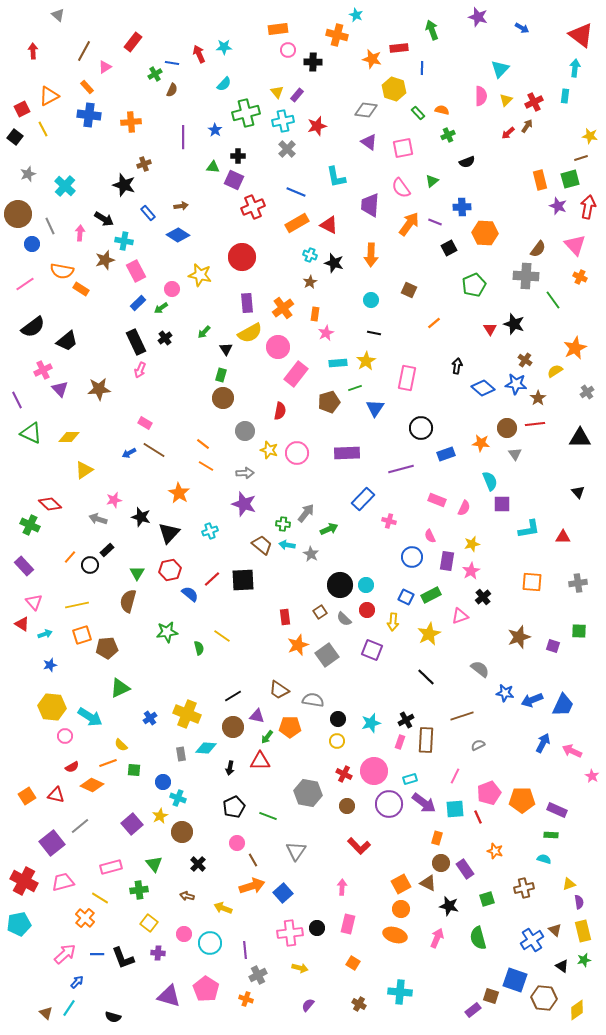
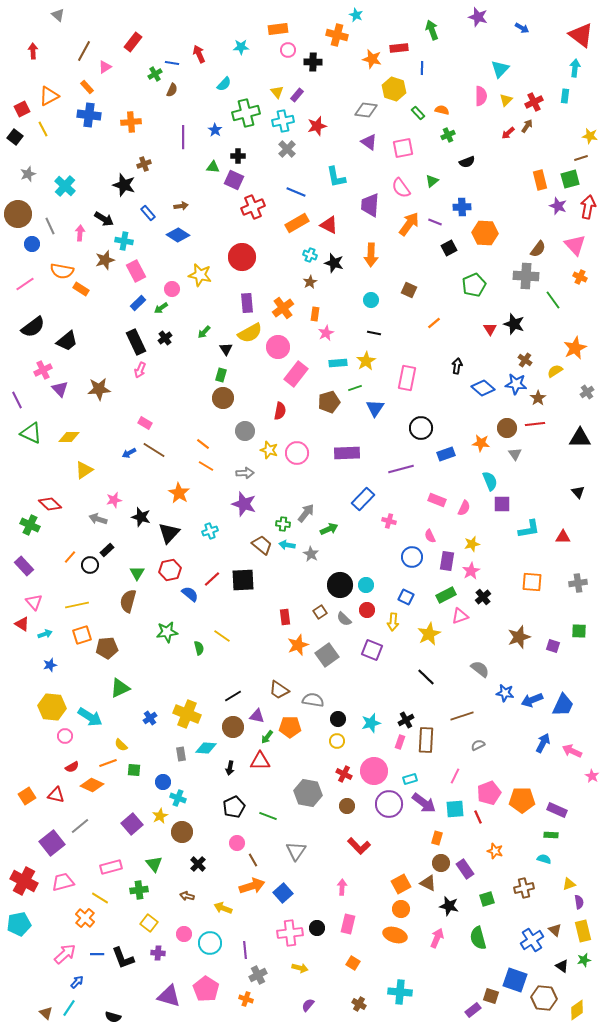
cyan star at (224, 47): moved 17 px right
green rectangle at (431, 595): moved 15 px right
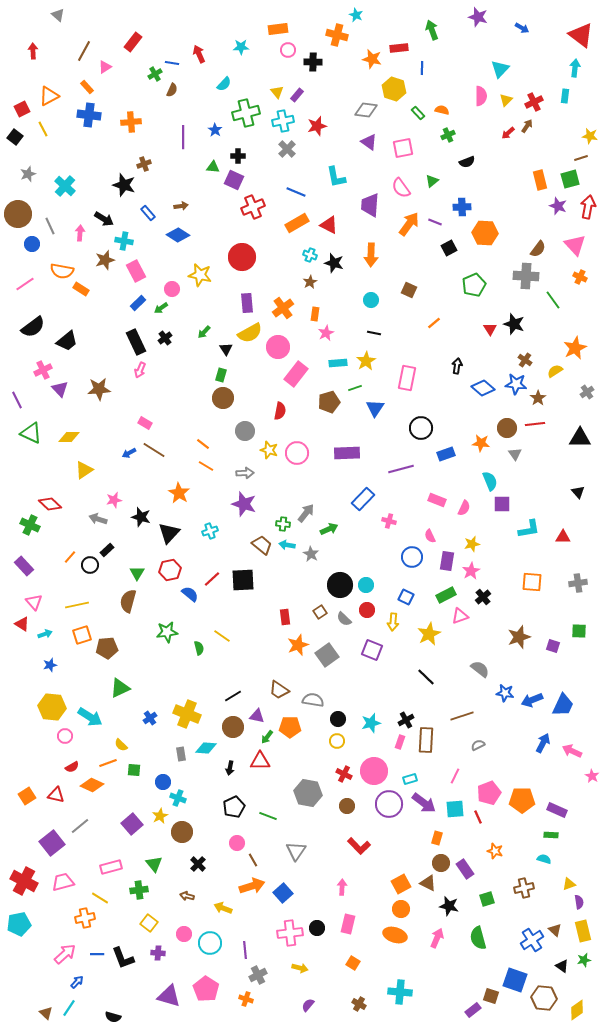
orange cross at (85, 918): rotated 36 degrees clockwise
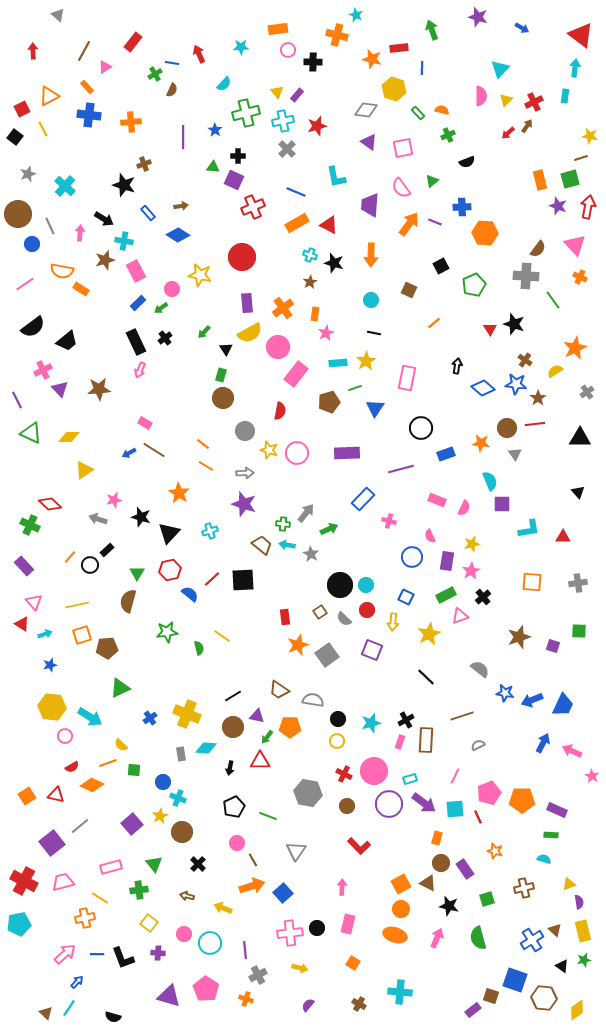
black square at (449, 248): moved 8 px left, 18 px down
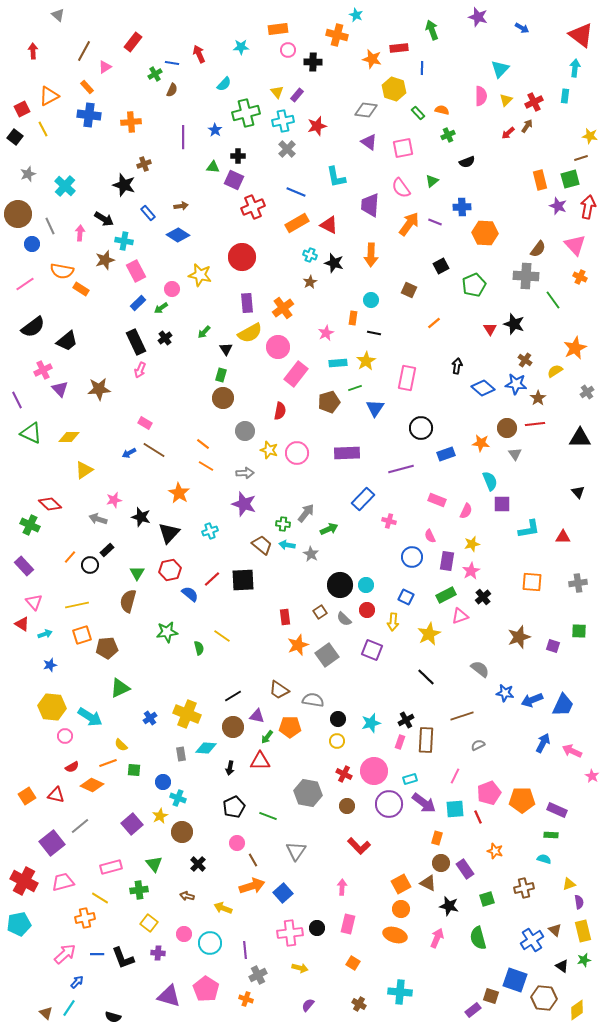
orange rectangle at (315, 314): moved 38 px right, 4 px down
pink semicircle at (464, 508): moved 2 px right, 3 px down
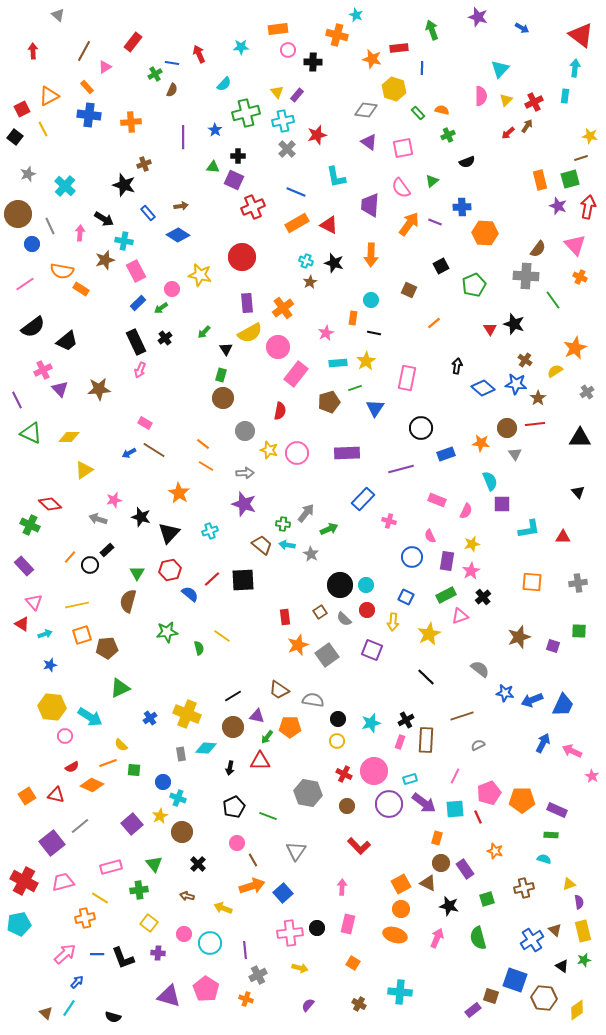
red star at (317, 126): moved 9 px down
cyan cross at (310, 255): moved 4 px left, 6 px down
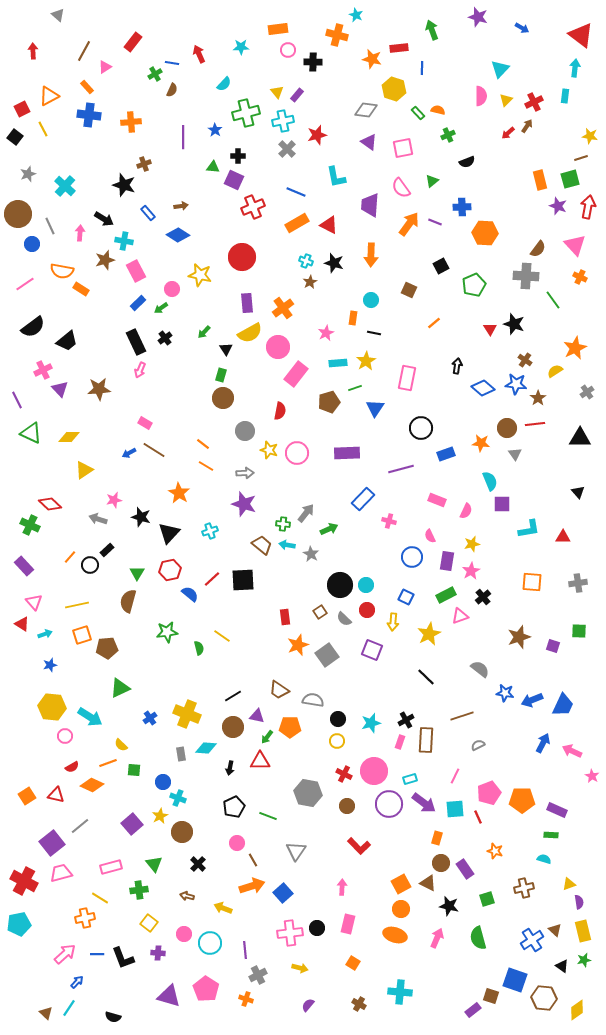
orange semicircle at (442, 110): moved 4 px left
pink trapezoid at (63, 882): moved 2 px left, 9 px up
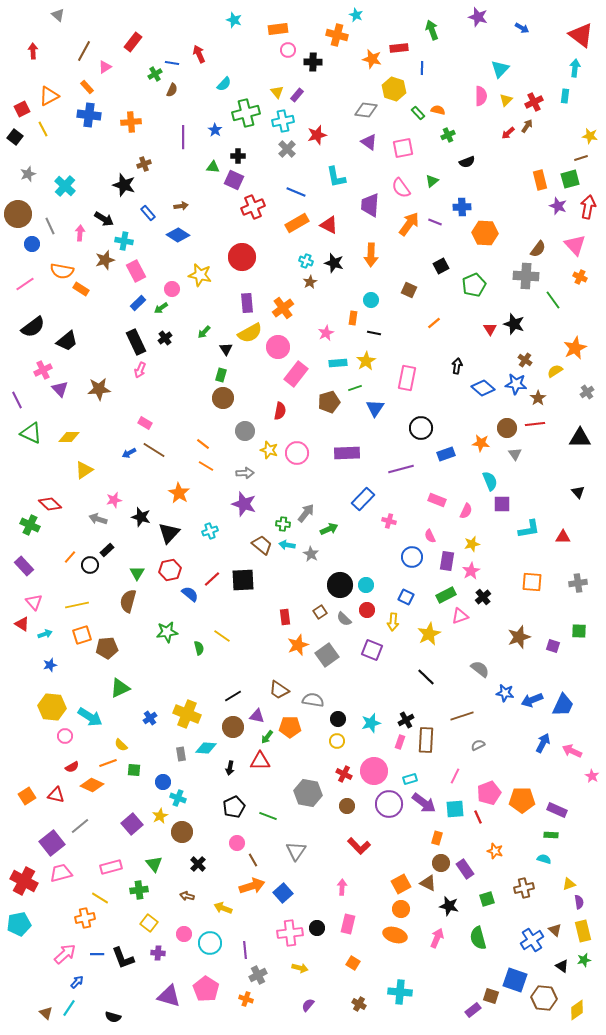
cyan star at (241, 47): moved 7 px left, 27 px up; rotated 21 degrees clockwise
